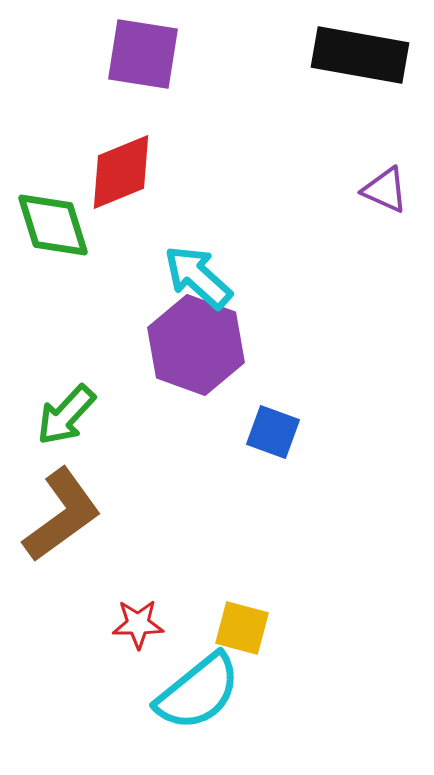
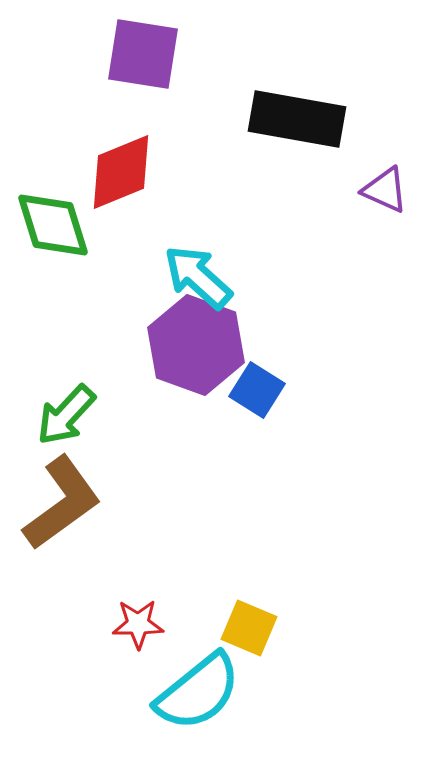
black rectangle: moved 63 px left, 64 px down
blue square: moved 16 px left, 42 px up; rotated 12 degrees clockwise
brown L-shape: moved 12 px up
yellow square: moved 7 px right; rotated 8 degrees clockwise
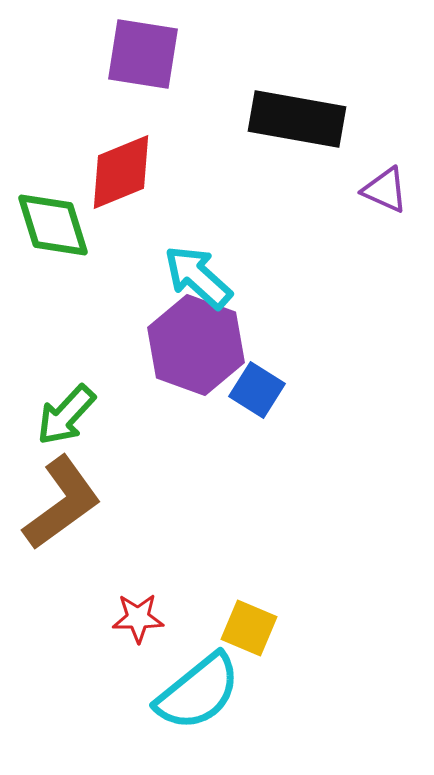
red star: moved 6 px up
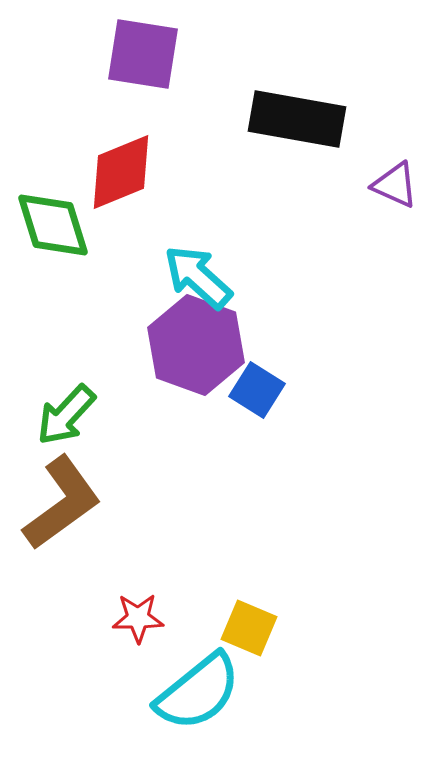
purple triangle: moved 10 px right, 5 px up
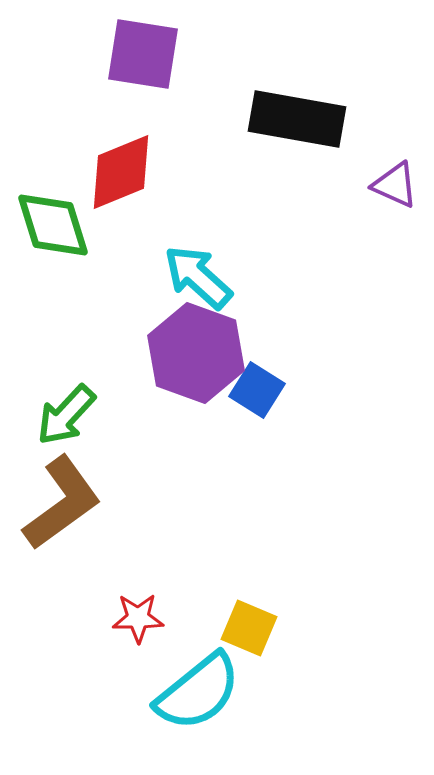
purple hexagon: moved 8 px down
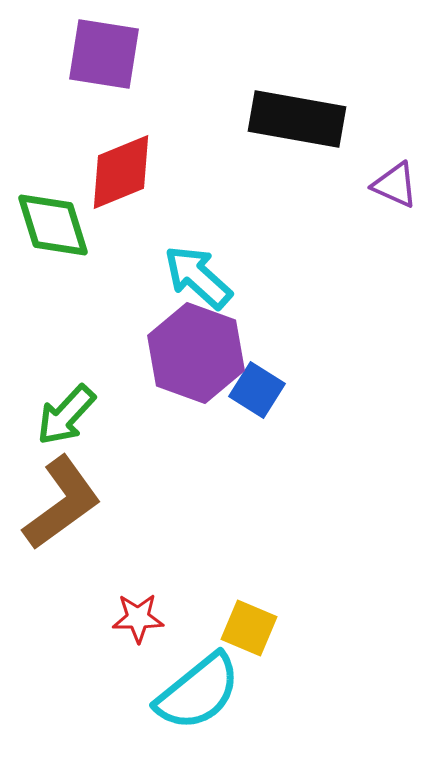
purple square: moved 39 px left
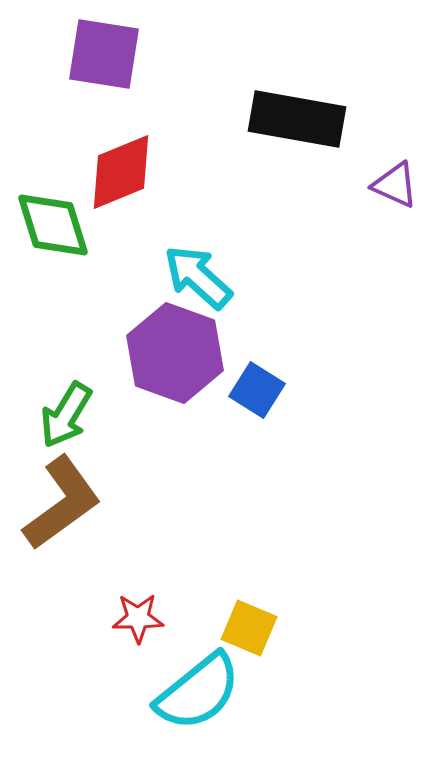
purple hexagon: moved 21 px left
green arrow: rotated 12 degrees counterclockwise
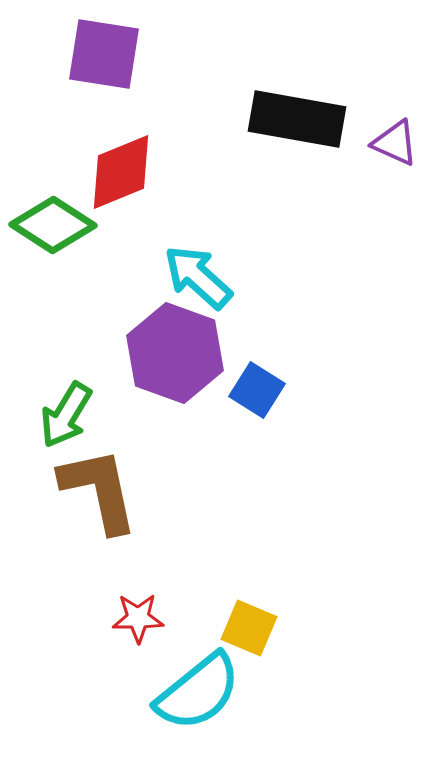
purple triangle: moved 42 px up
green diamond: rotated 40 degrees counterclockwise
brown L-shape: moved 37 px right, 13 px up; rotated 66 degrees counterclockwise
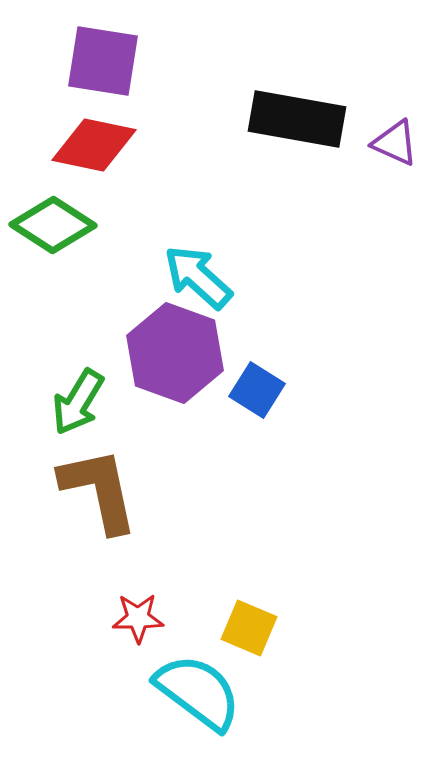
purple square: moved 1 px left, 7 px down
red diamond: moved 27 px left, 27 px up; rotated 34 degrees clockwise
green arrow: moved 12 px right, 13 px up
cyan semicircle: rotated 104 degrees counterclockwise
